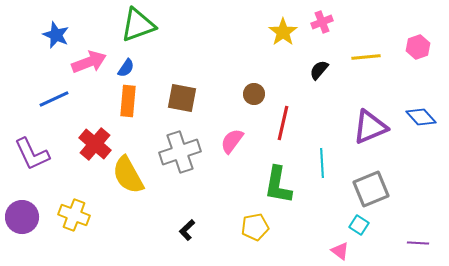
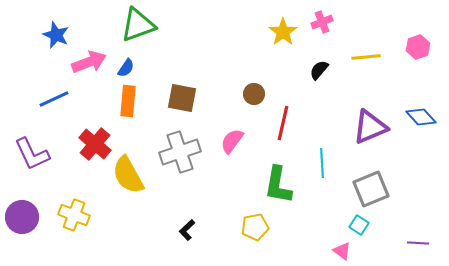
pink triangle: moved 2 px right
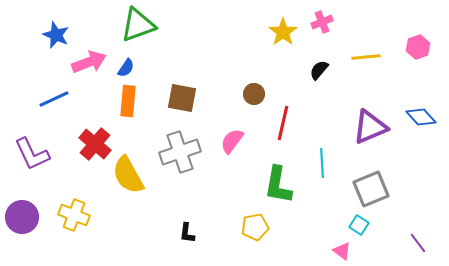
black L-shape: moved 3 px down; rotated 40 degrees counterclockwise
purple line: rotated 50 degrees clockwise
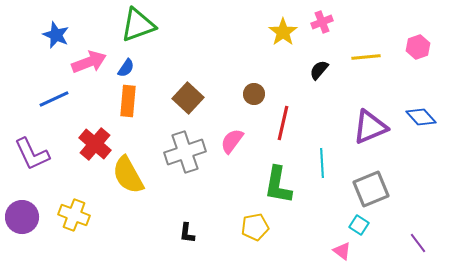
brown square: moved 6 px right; rotated 32 degrees clockwise
gray cross: moved 5 px right
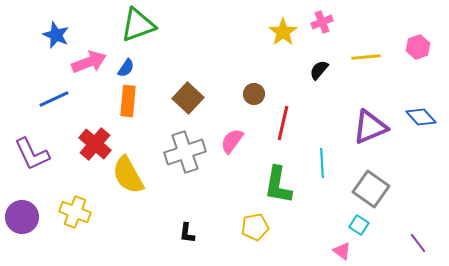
gray square: rotated 33 degrees counterclockwise
yellow cross: moved 1 px right, 3 px up
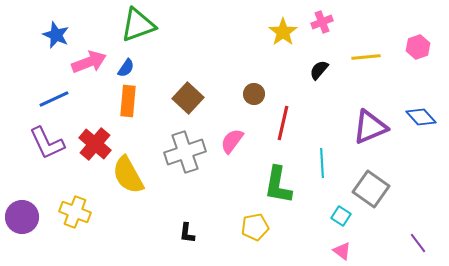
purple L-shape: moved 15 px right, 11 px up
cyan square: moved 18 px left, 9 px up
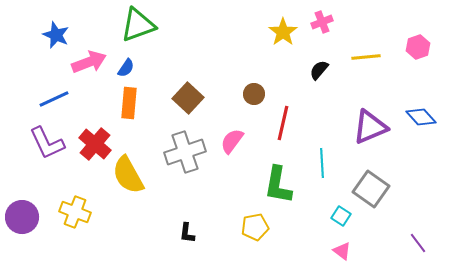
orange rectangle: moved 1 px right, 2 px down
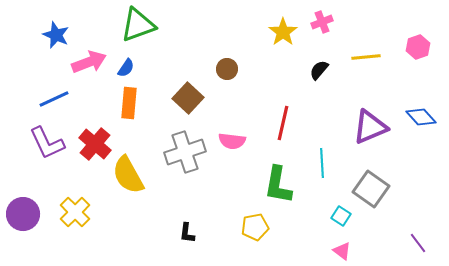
brown circle: moved 27 px left, 25 px up
pink semicircle: rotated 120 degrees counterclockwise
yellow cross: rotated 24 degrees clockwise
purple circle: moved 1 px right, 3 px up
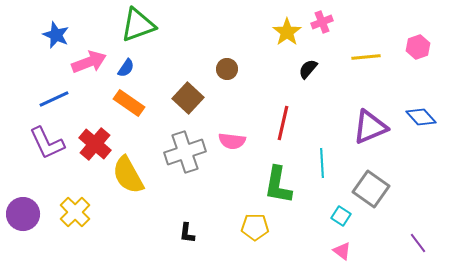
yellow star: moved 4 px right
black semicircle: moved 11 px left, 1 px up
orange rectangle: rotated 60 degrees counterclockwise
yellow pentagon: rotated 12 degrees clockwise
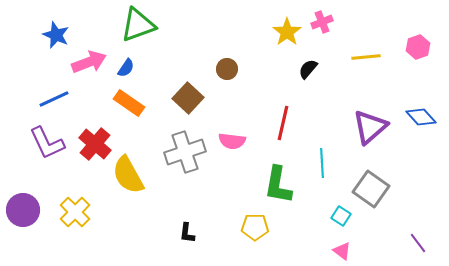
purple triangle: rotated 18 degrees counterclockwise
purple circle: moved 4 px up
